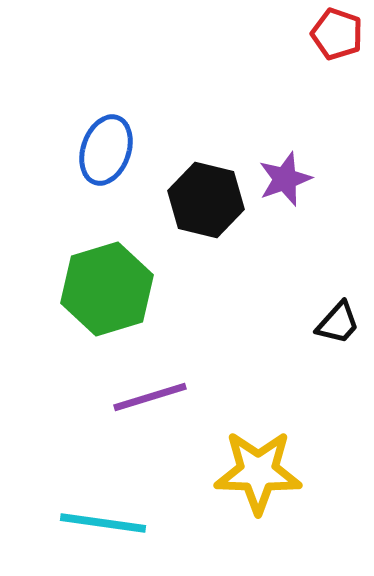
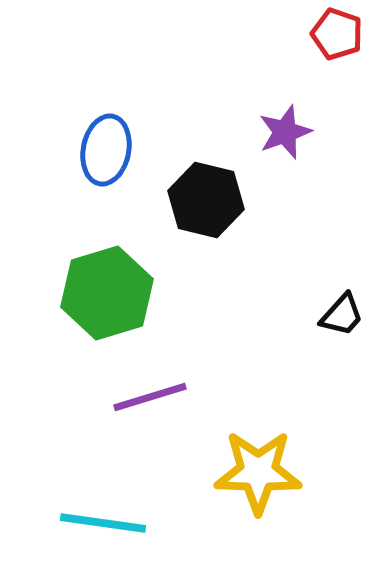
blue ellipse: rotated 8 degrees counterclockwise
purple star: moved 47 px up
green hexagon: moved 4 px down
black trapezoid: moved 4 px right, 8 px up
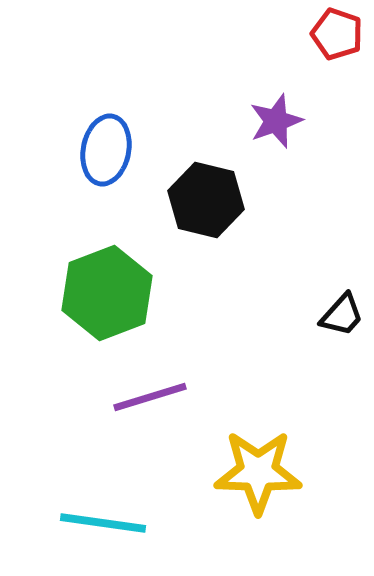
purple star: moved 9 px left, 11 px up
green hexagon: rotated 4 degrees counterclockwise
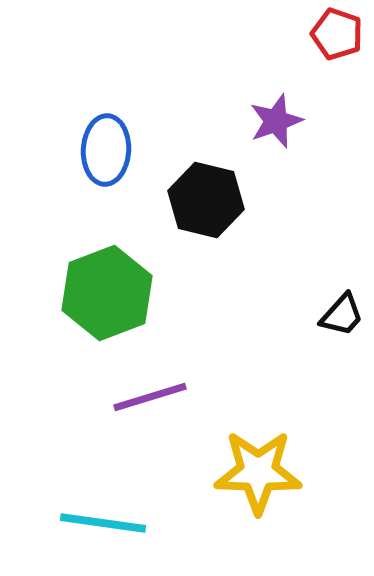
blue ellipse: rotated 8 degrees counterclockwise
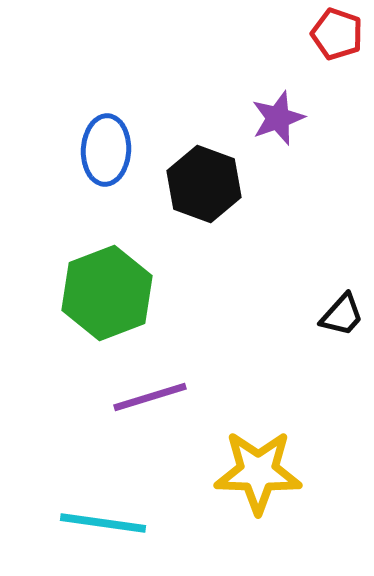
purple star: moved 2 px right, 3 px up
black hexagon: moved 2 px left, 16 px up; rotated 6 degrees clockwise
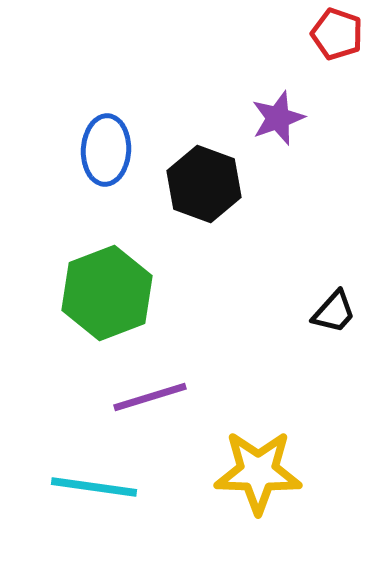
black trapezoid: moved 8 px left, 3 px up
cyan line: moved 9 px left, 36 px up
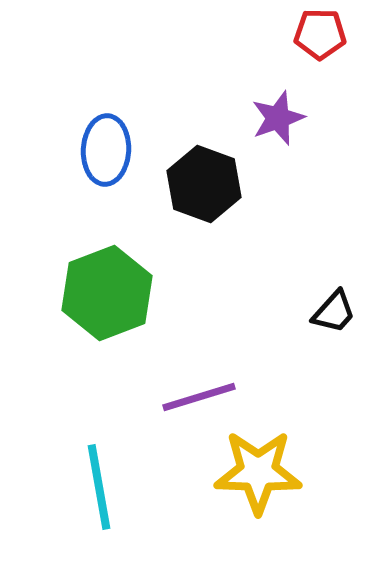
red pentagon: moved 17 px left; rotated 18 degrees counterclockwise
purple line: moved 49 px right
cyan line: moved 5 px right; rotated 72 degrees clockwise
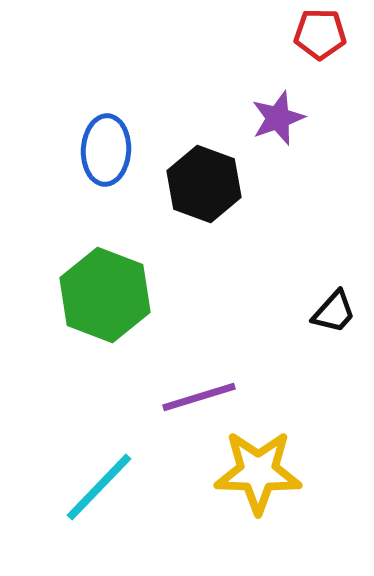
green hexagon: moved 2 px left, 2 px down; rotated 18 degrees counterclockwise
cyan line: rotated 54 degrees clockwise
